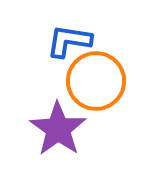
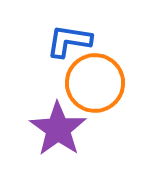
orange circle: moved 1 px left, 2 px down
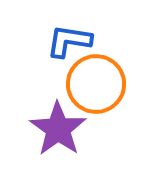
orange circle: moved 1 px right, 1 px down
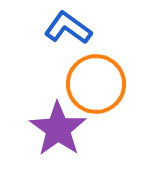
blue L-shape: moved 1 px left, 13 px up; rotated 27 degrees clockwise
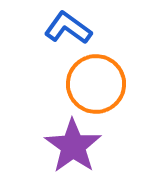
purple star: moved 15 px right, 17 px down
